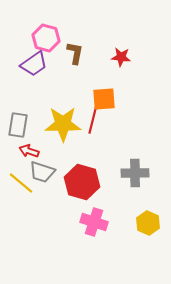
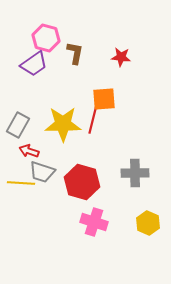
gray rectangle: rotated 20 degrees clockwise
yellow line: rotated 36 degrees counterclockwise
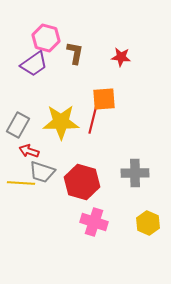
yellow star: moved 2 px left, 2 px up
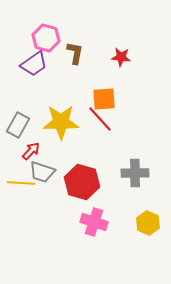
red line: moved 7 px right; rotated 56 degrees counterclockwise
red arrow: moved 2 px right; rotated 114 degrees clockwise
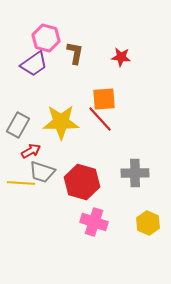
red arrow: rotated 18 degrees clockwise
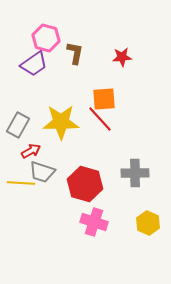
red star: moved 1 px right; rotated 12 degrees counterclockwise
red hexagon: moved 3 px right, 2 px down
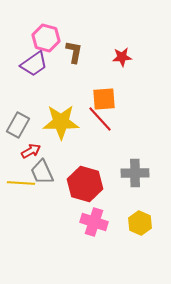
brown L-shape: moved 1 px left, 1 px up
gray trapezoid: rotated 48 degrees clockwise
yellow hexagon: moved 8 px left
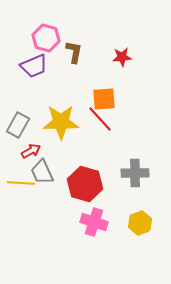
purple trapezoid: moved 2 px down; rotated 12 degrees clockwise
yellow hexagon: rotated 15 degrees clockwise
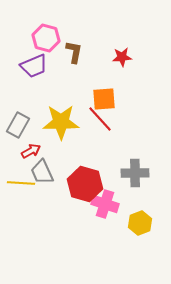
pink cross: moved 11 px right, 18 px up
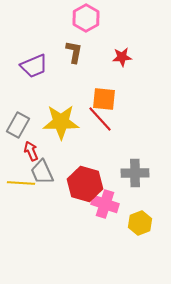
pink hexagon: moved 40 px right, 20 px up; rotated 16 degrees clockwise
orange square: rotated 10 degrees clockwise
red arrow: rotated 84 degrees counterclockwise
